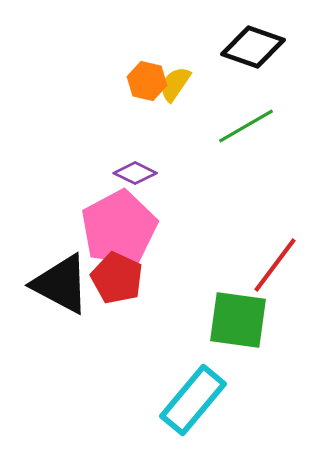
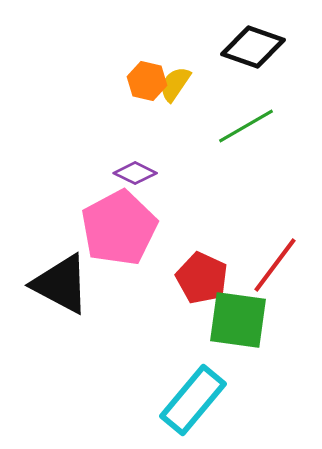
red pentagon: moved 85 px right
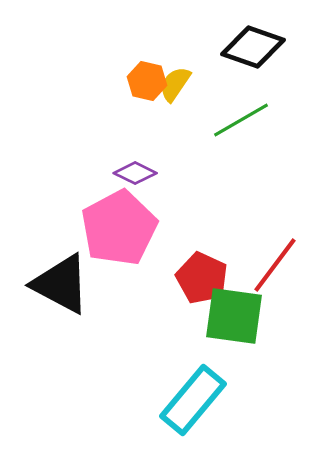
green line: moved 5 px left, 6 px up
green square: moved 4 px left, 4 px up
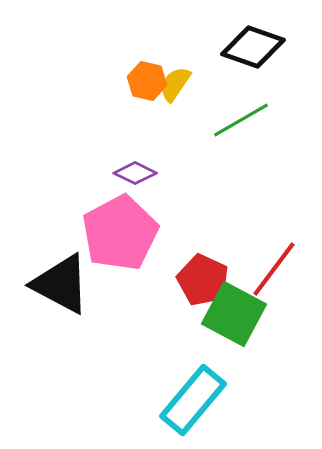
pink pentagon: moved 1 px right, 5 px down
red line: moved 1 px left, 4 px down
red pentagon: moved 1 px right, 2 px down
green square: moved 2 px up; rotated 20 degrees clockwise
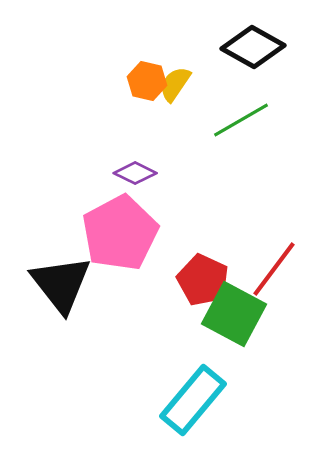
black diamond: rotated 10 degrees clockwise
black triangle: rotated 24 degrees clockwise
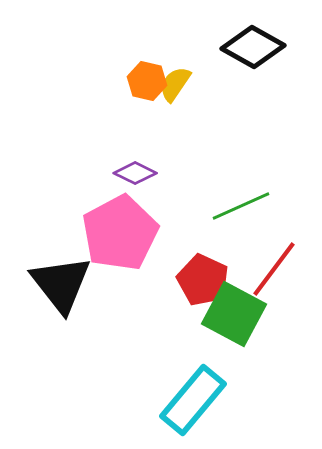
green line: moved 86 px down; rotated 6 degrees clockwise
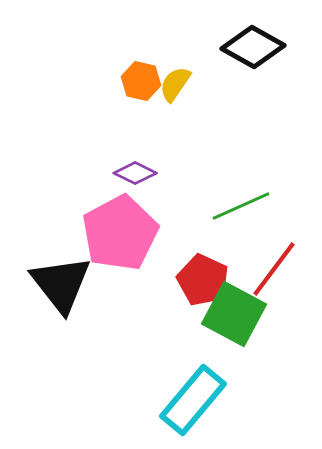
orange hexagon: moved 6 px left
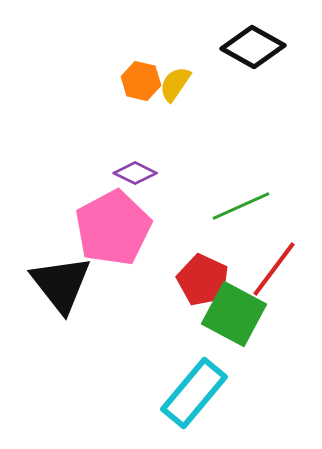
pink pentagon: moved 7 px left, 5 px up
cyan rectangle: moved 1 px right, 7 px up
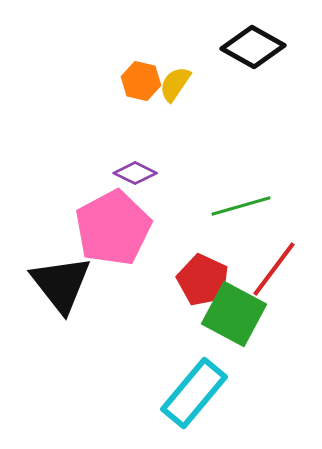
green line: rotated 8 degrees clockwise
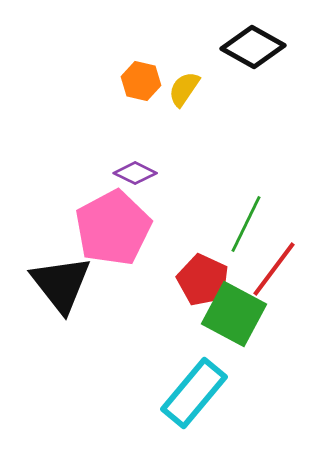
yellow semicircle: moved 9 px right, 5 px down
green line: moved 5 px right, 18 px down; rotated 48 degrees counterclockwise
